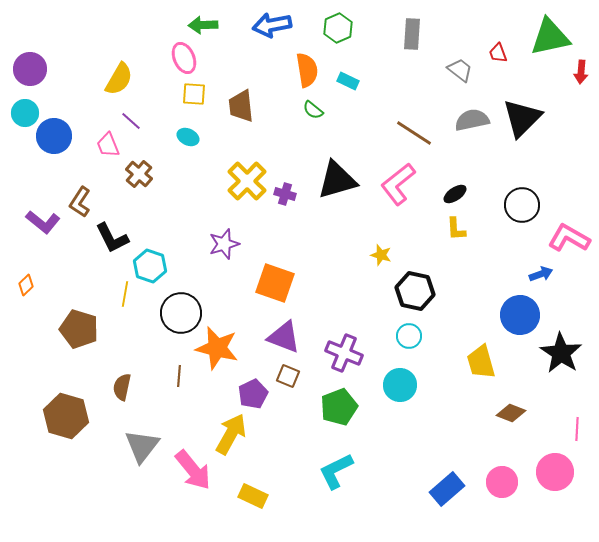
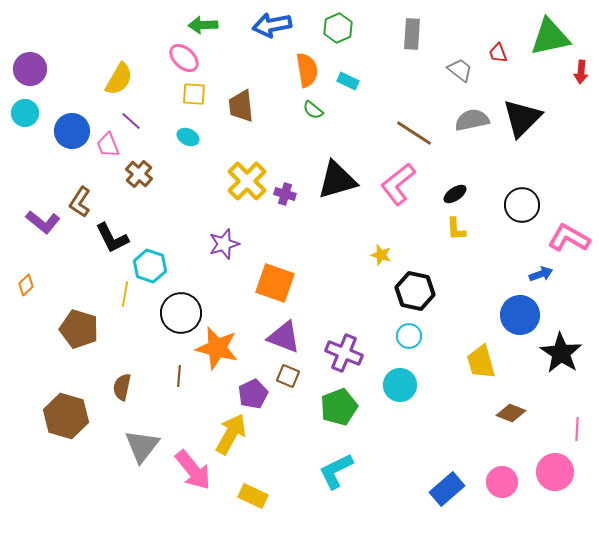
pink ellipse at (184, 58): rotated 24 degrees counterclockwise
blue circle at (54, 136): moved 18 px right, 5 px up
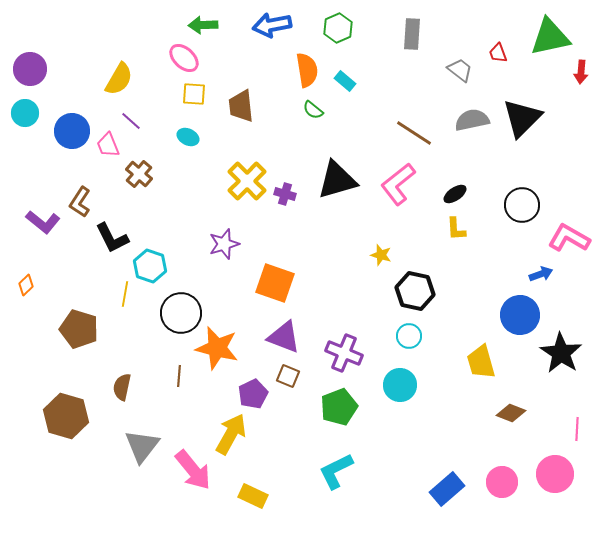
cyan rectangle at (348, 81): moved 3 px left; rotated 15 degrees clockwise
pink circle at (555, 472): moved 2 px down
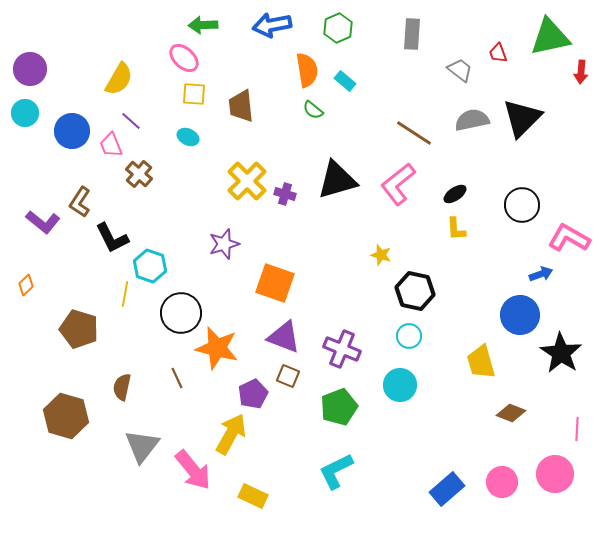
pink trapezoid at (108, 145): moved 3 px right
purple cross at (344, 353): moved 2 px left, 4 px up
brown line at (179, 376): moved 2 px left, 2 px down; rotated 30 degrees counterclockwise
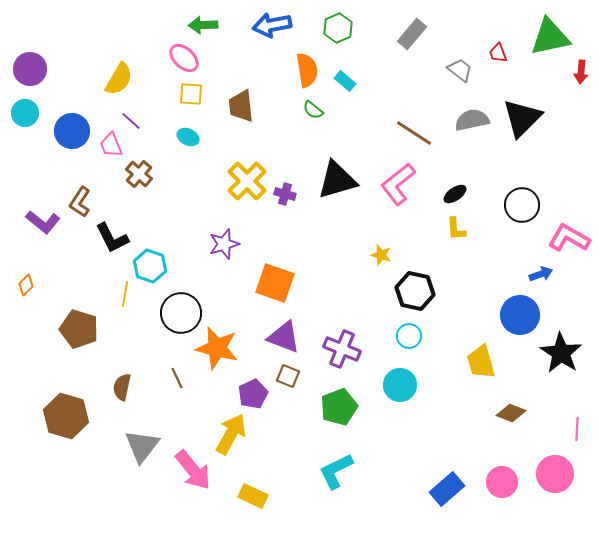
gray rectangle at (412, 34): rotated 36 degrees clockwise
yellow square at (194, 94): moved 3 px left
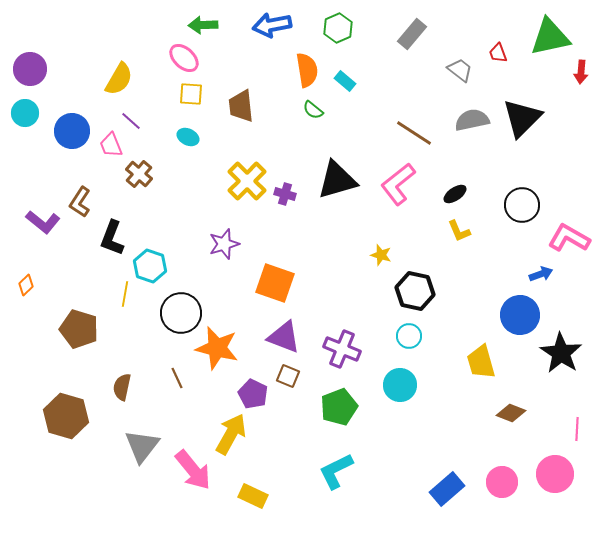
yellow L-shape at (456, 229): moved 3 px right, 2 px down; rotated 20 degrees counterclockwise
black L-shape at (112, 238): rotated 48 degrees clockwise
purple pentagon at (253, 394): rotated 20 degrees counterclockwise
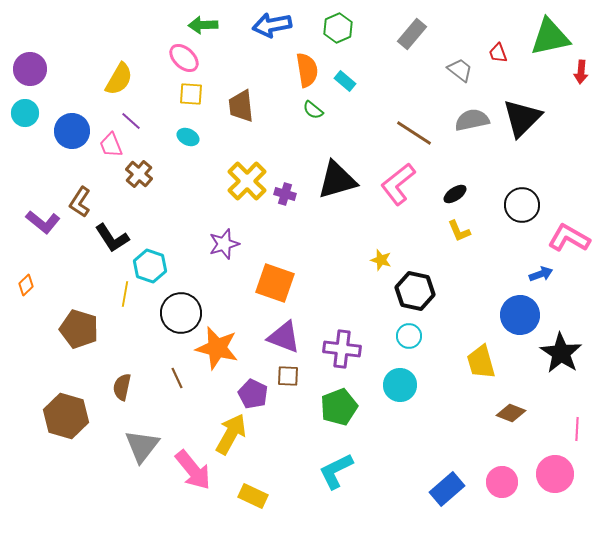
black L-shape at (112, 238): rotated 54 degrees counterclockwise
yellow star at (381, 255): moved 5 px down
purple cross at (342, 349): rotated 15 degrees counterclockwise
brown square at (288, 376): rotated 20 degrees counterclockwise
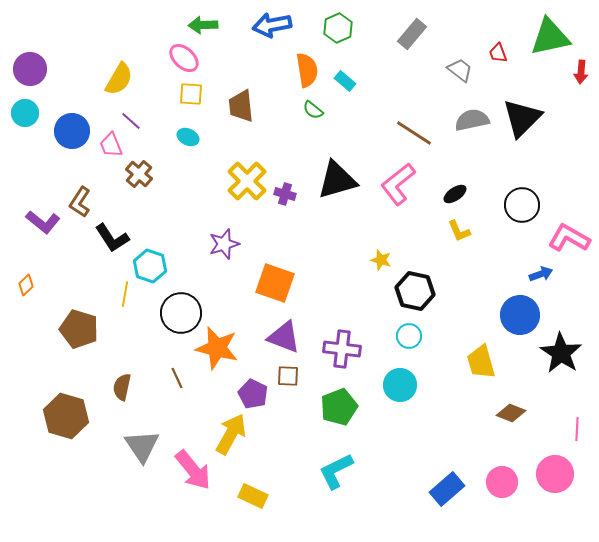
gray triangle at (142, 446): rotated 12 degrees counterclockwise
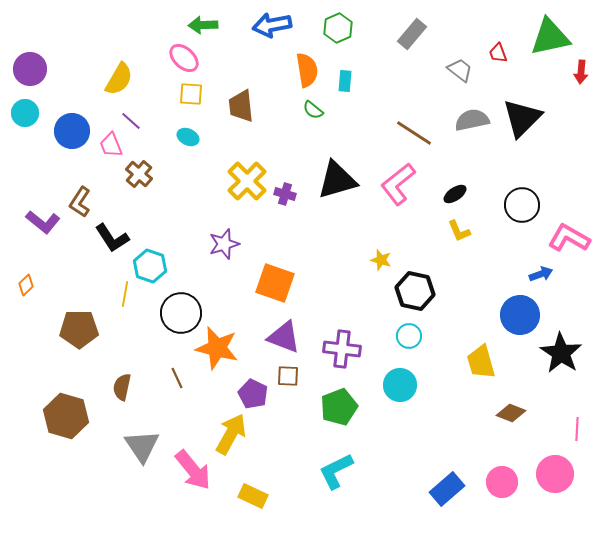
cyan rectangle at (345, 81): rotated 55 degrees clockwise
brown pentagon at (79, 329): rotated 18 degrees counterclockwise
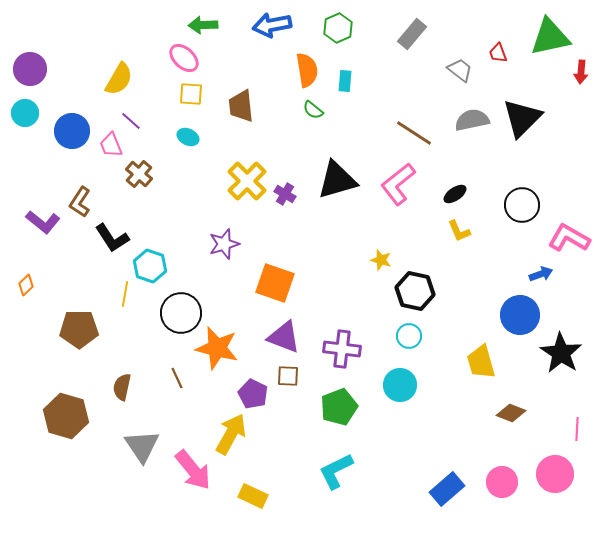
purple cross at (285, 194): rotated 15 degrees clockwise
